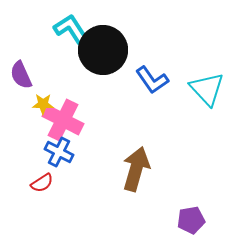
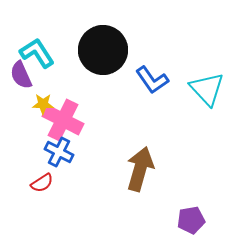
cyan L-shape: moved 34 px left, 24 px down
brown arrow: moved 4 px right
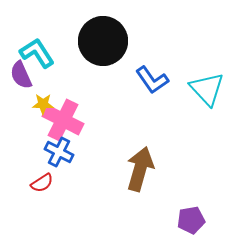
black circle: moved 9 px up
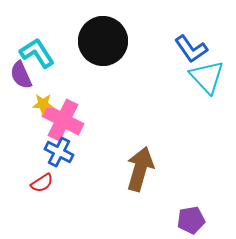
blue L-shape: moved 39 px right, 31 px up
cyan triangle: moved 12 px up
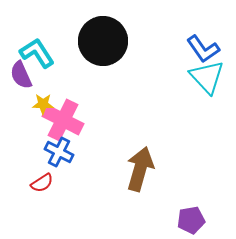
blue L-shape: moved 12 px right
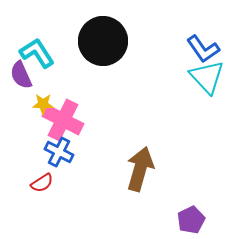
purple pentagon: rotated 16 degrees counterclockwise
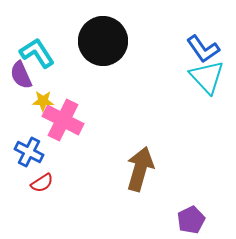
yellow star: moved 3 px up
blue cross: moved 30 px left
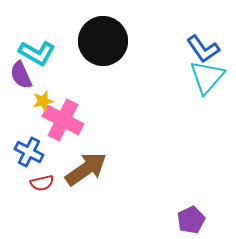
cyan L-shape: rotated 153 degrees clockwise
cyan triangle: rotated 24 degrees clockwise
yellow star: rotated 15 degrees counterclockwise
brown arrow: moved 54 px left; rotated 39 degrees clockwise
red semicircle: rotated 20 degrees clockwise
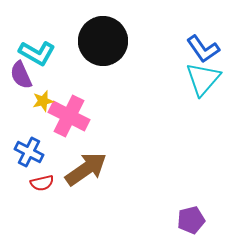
cyan triangle: moved 4 px left, 2 px down
pink cross: moved 6 px right, 4 px up
purple pentagon: rotated 12 degrees clockwise
